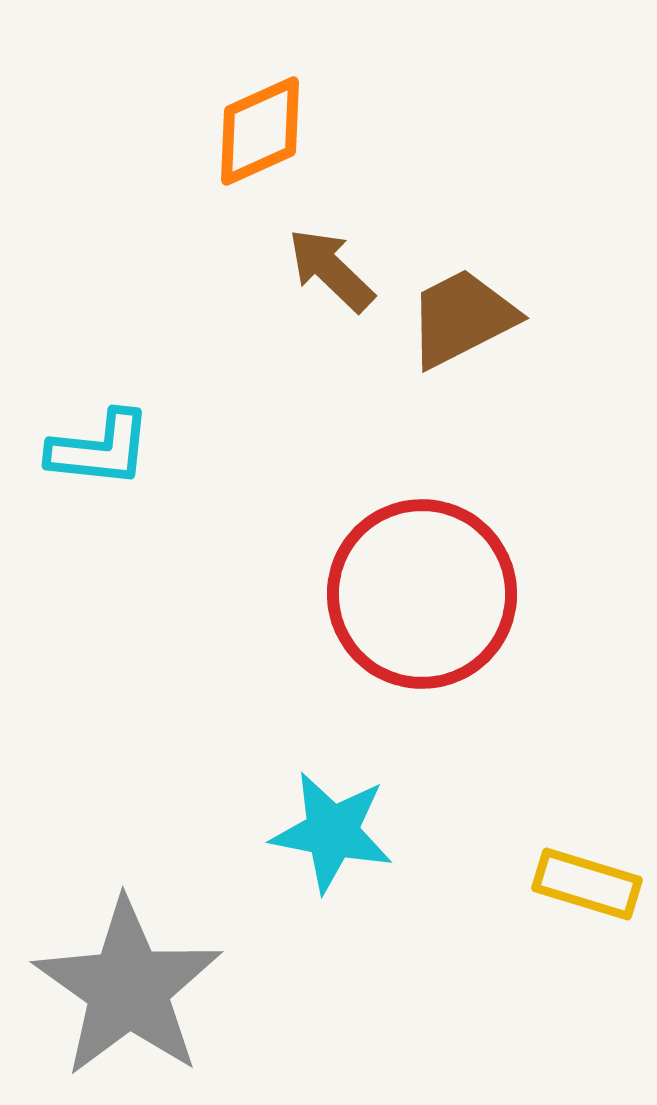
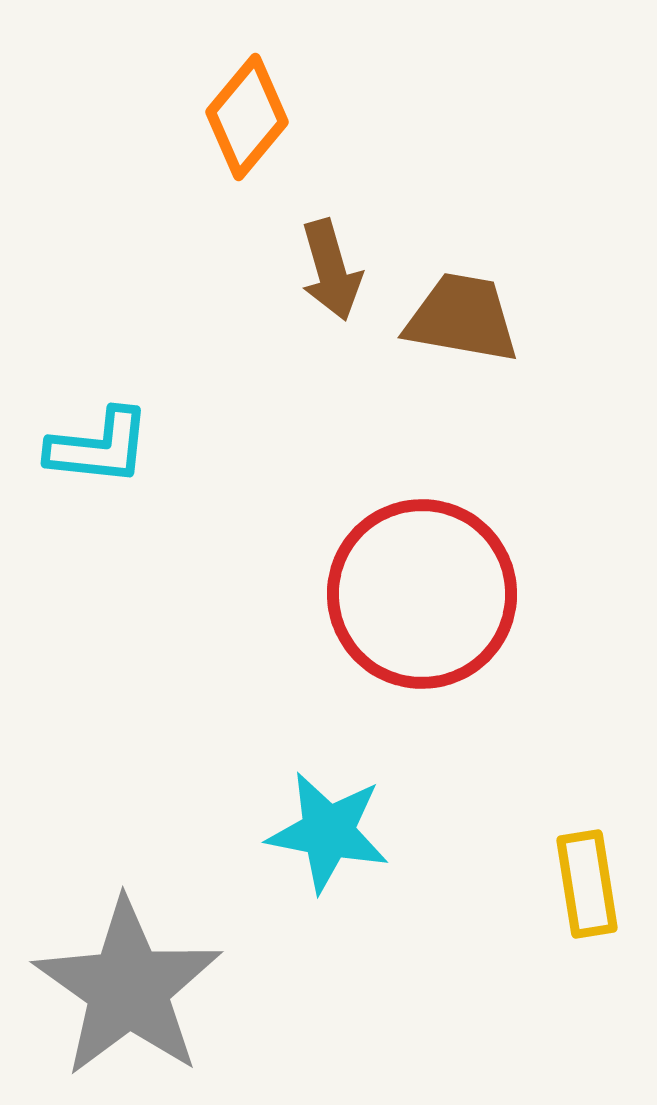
orange diamond: moved 13 px left, 14 px up; rotated 26 degrees counterclockwise
brown arrow: rotated 150 degrees counterclockwise
brown trapezoid: rotated 37 degrees clockwise
cyan L-shape: moved 1 px left, 2 px up
cyan star: moved 4 px left
yellow rectangle: rotated 64 degrees clockwise
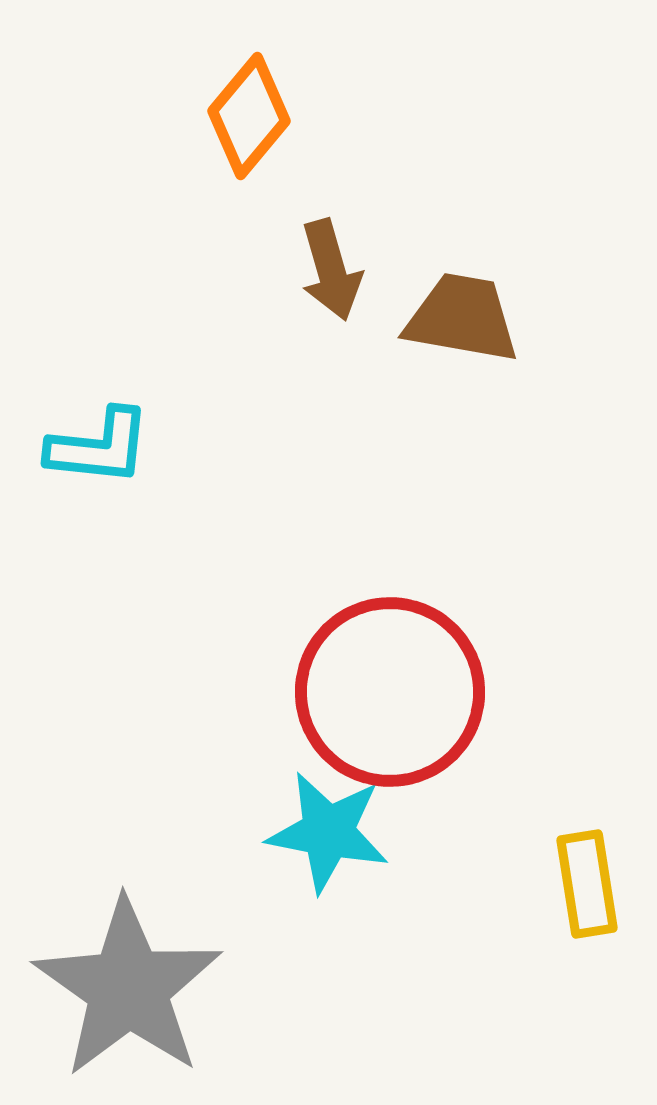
orange diamond: moved 2 px right, 1 px up
red circle: moved 32 px left, 98 px down
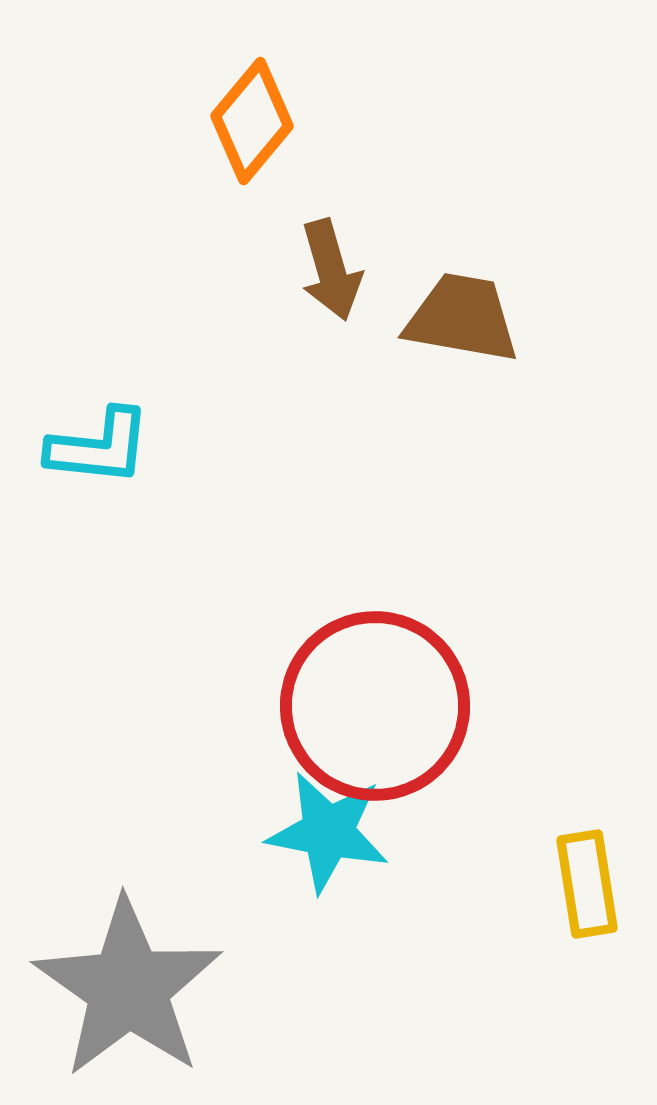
orange diamond: moved 3 px right, 5 px down
red circle: moved 15 px left, 14 px down
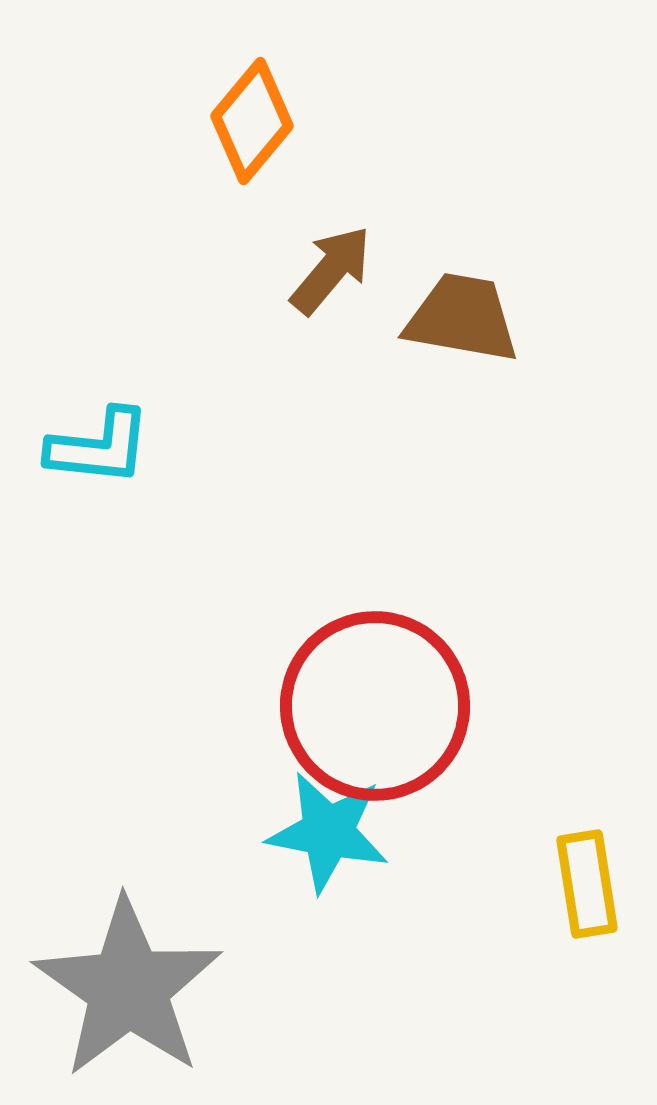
brown arrow: rotated 124 degrees counterclockwise
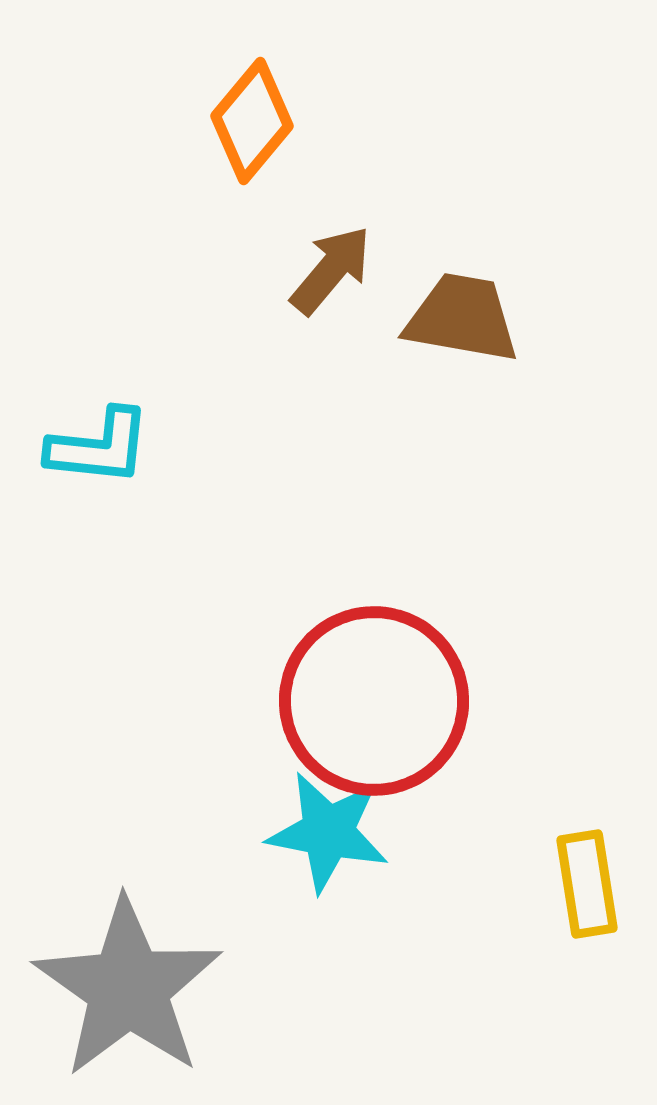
red circle: moved 1 px left, 5 px up
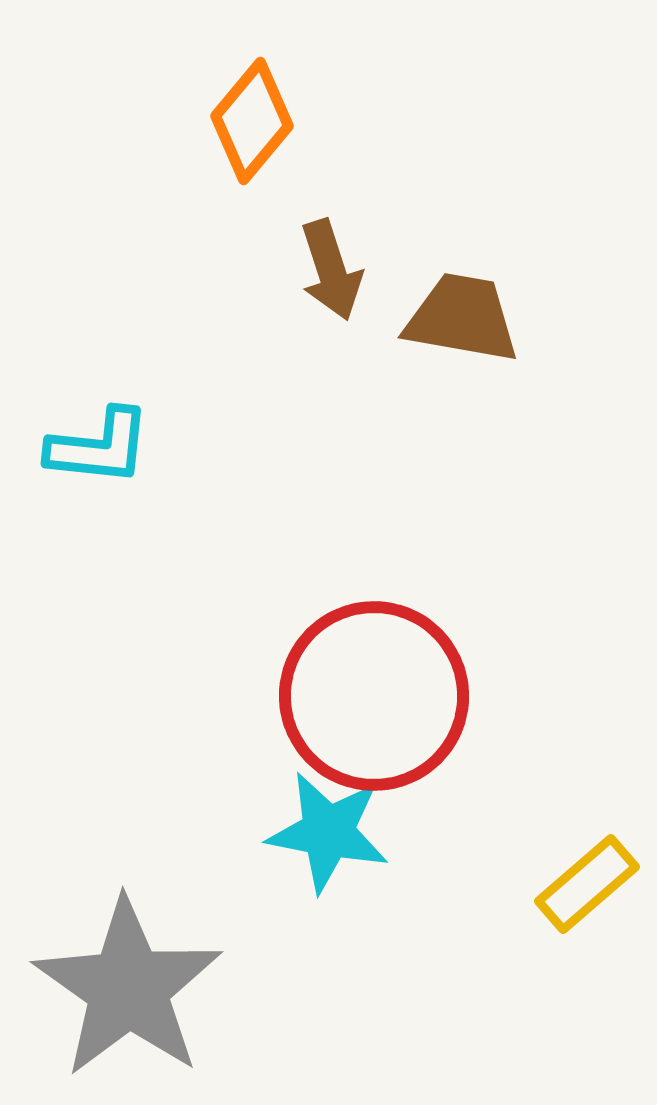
brown arrow: rotated 122 degrees clockwise
red circle: moved 5 px up
yellow rectangle: rotated 58 degrees clockwise
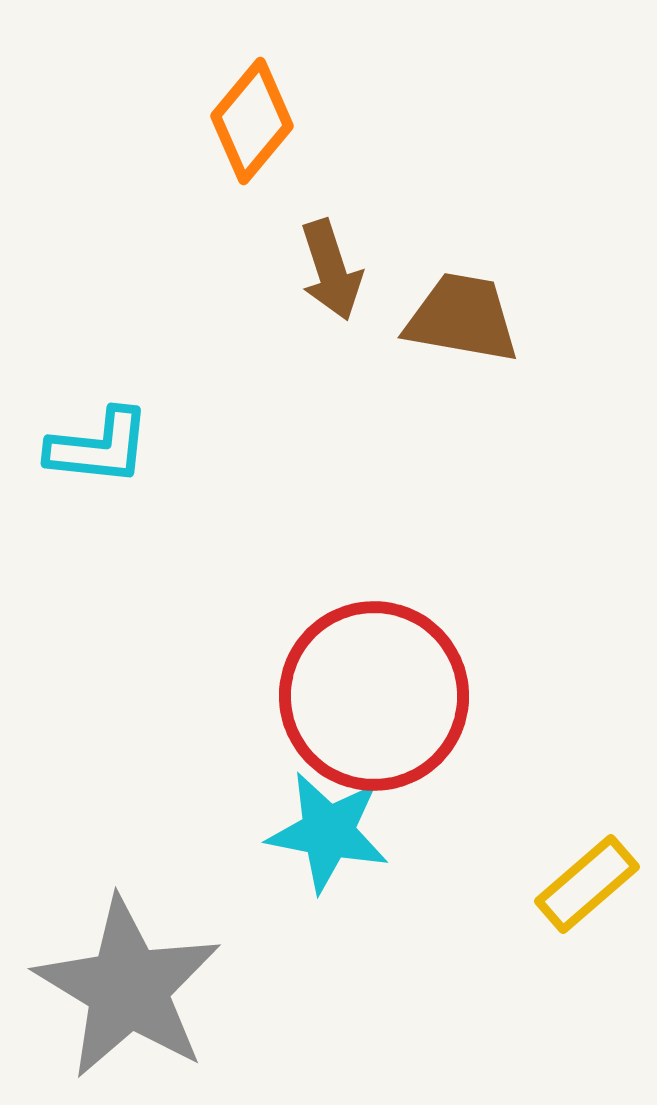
gray star: rotated 4 degrees counterclockwise
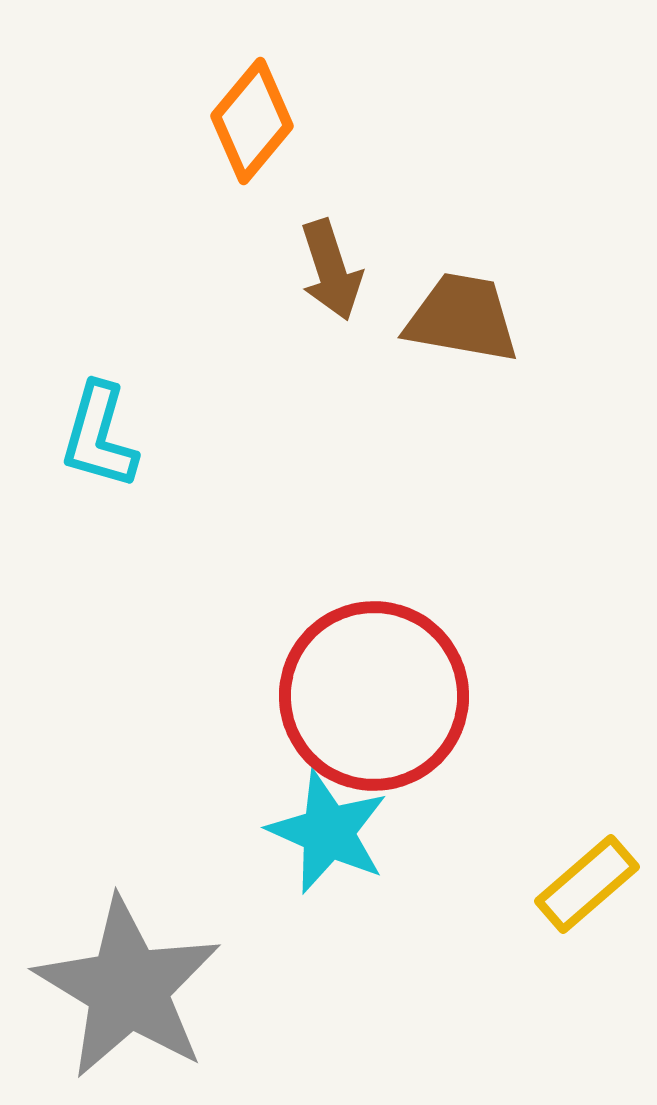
cyan L-shape: moved 11 px up; rotated 100 degrees clockwise
cyan star: rotated 13 degrees clockwise
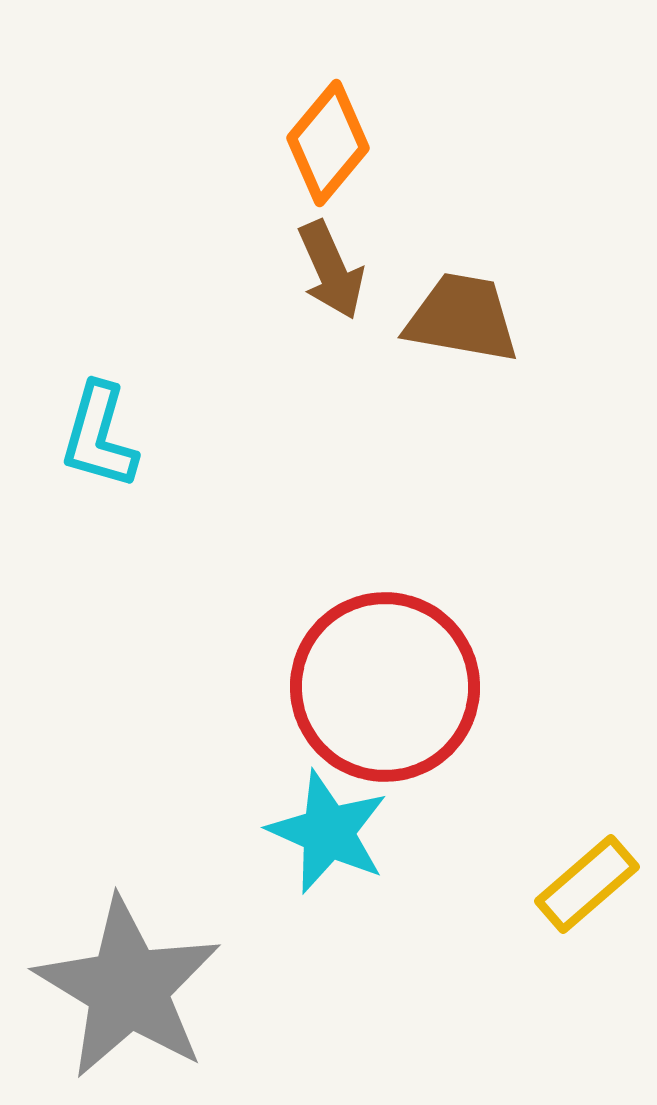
orange diamond: moved 76 px right, 22 px down
brown arrow: rotated 6 degrees counterclockwise
red circle: moved 11 px right, 9 px up
